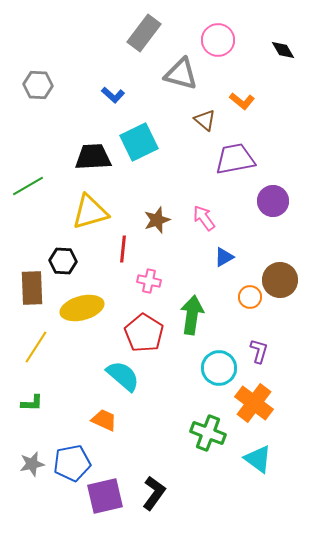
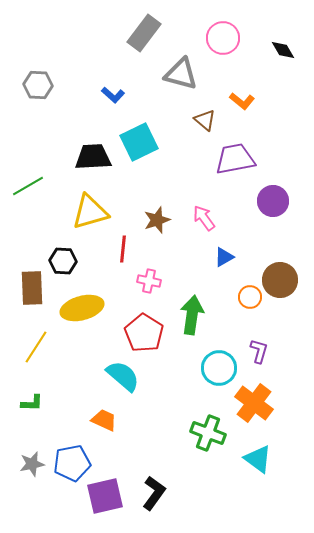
pink circle: moved 5 px right, 2 px up
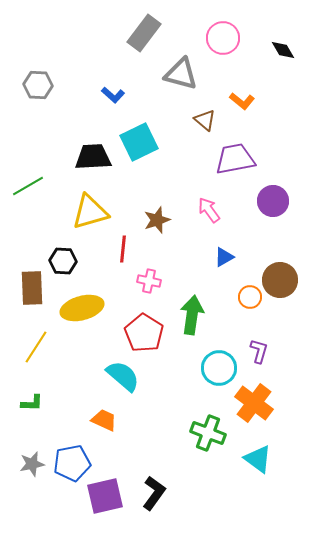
pink arrow: moved 5 px right, 8 px up
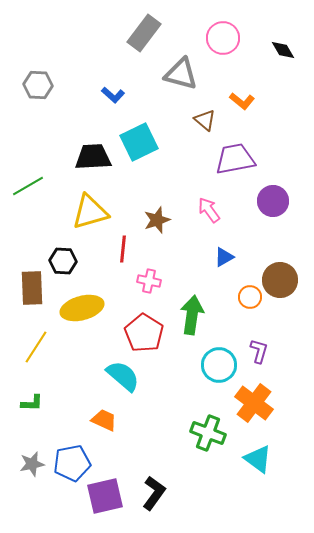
cyan circle: moved 3 px up
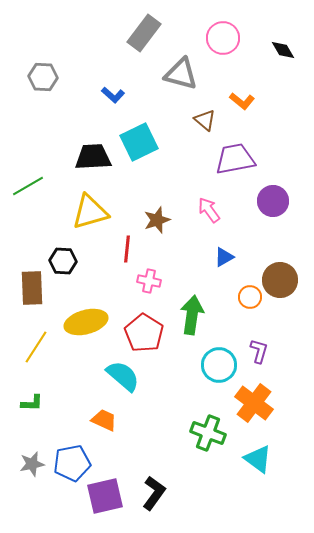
gray hexagon: moved 5 px right, 8 px up
red line: moved 4 px right
yellow ellipse: moved 4 px right, 14 px down
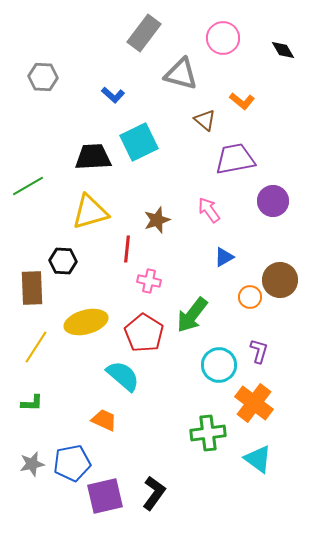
green arrow: rotated 150 degrees counterclockwise
green cross: rotated 28 degrees counterclockwise
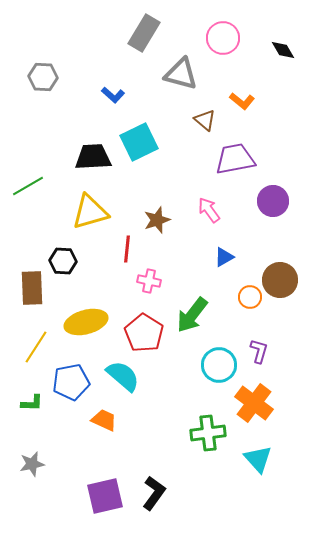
gray rectangle: rotated 6 degrees counterclockwise
cyan triangle: rotated 12 degrees clockwise
blue pentagon: moved 1 px left, 81 px up
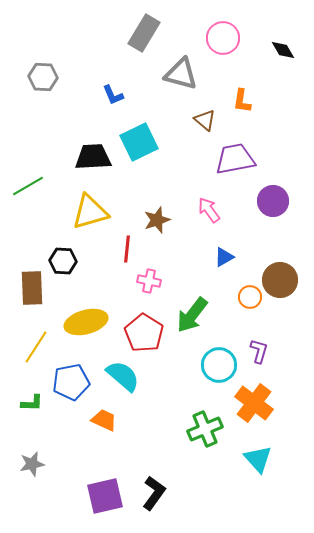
blue L-shape: rotated 25 degrees clockwise
orange L-shape: rotated 60 degrees clockwise
green cross: moved 3 px left, 4 px up; rotated 16 degrees counterclockwise
